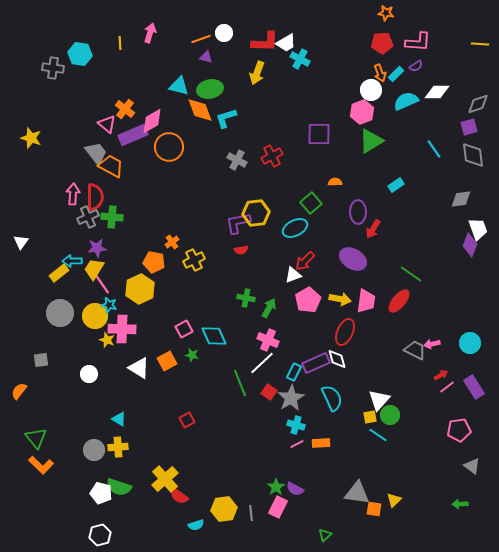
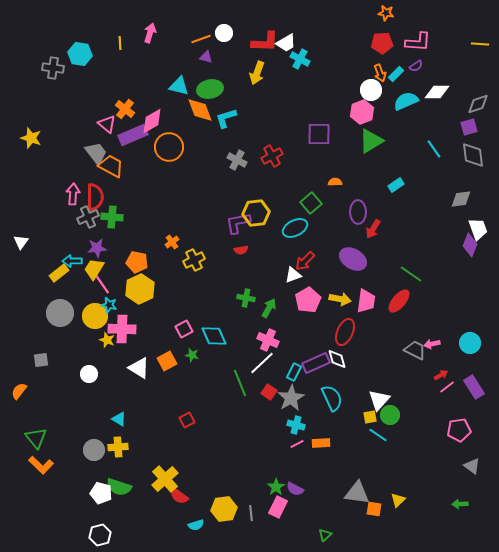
orange pentagon at (154, 262): moved 17 px left
yellow triangle at (394, 500): moved 4 px right
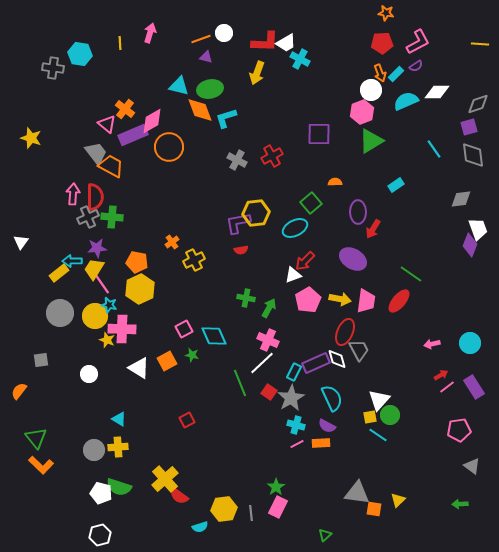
pink L-shape at (418, 42): rotated 32 degrees counterclockwise
gray trapezoid at (415, 350): moved 56 px left; rotated 35 degrees clockwise
purple semicircle at (295, 489): moved 32 px right, 63 px up
cyan semicircle at (196, 525): moved 4 px right, 2 px down
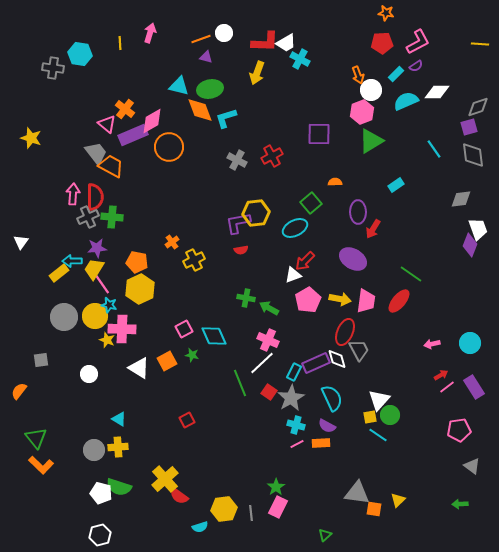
orange arrow at (380, 73): moved 22 px left, 2 px down
gray diamond at (478, 104): moved 3 px down
green arrow at (269, 308): rotated 90 degrees counterclockwise
gray circle at (60, 313): moved 4 px right, 4 px down
